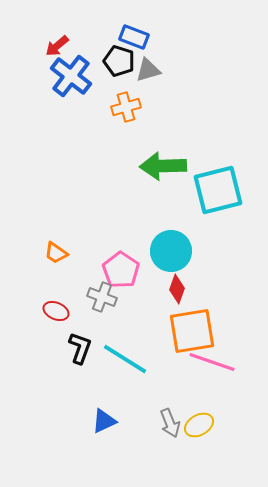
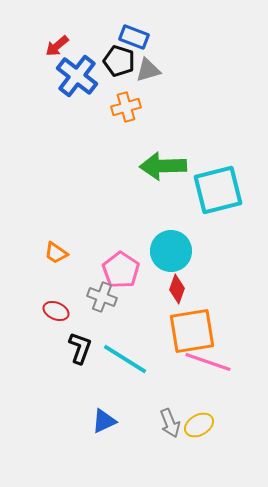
blue cross: moved 6 px right
pink line: moved 4 px left
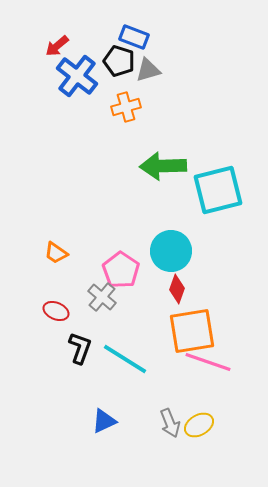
gray cross: rotated 20 degrees clockwise
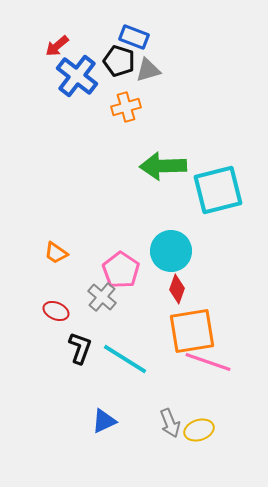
yellow ellipse: moved 5 px down; rotated 12 degrees clockwise
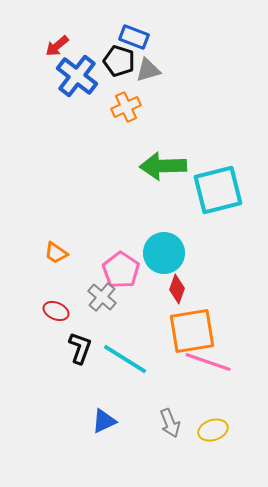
orange cross: rotated 8 degrees counterclockwise
cyan circle: moved 7 px left, 2 px down
yellow ellipse: moved 14 px right
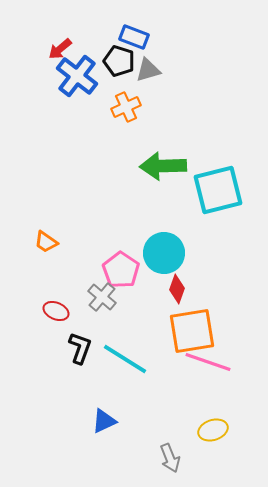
red arrow: moved 3 px right, 3 px down
orange trapezoid: moved 10 px left, 11 px up
gray arrow: moved 35 px down
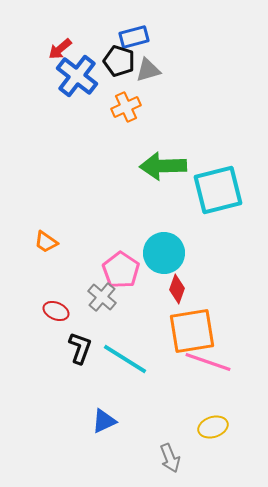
blue rectangle: rotated 36 degrees counterclockwise
yellow ellipse: moved 3 px up
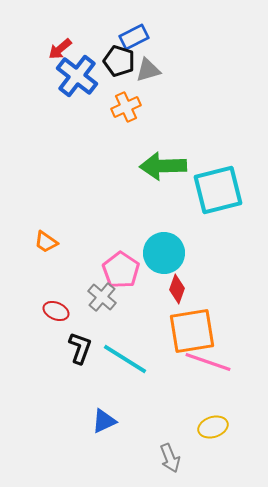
blue rectangle: rotated 12 degrees counterclockwise
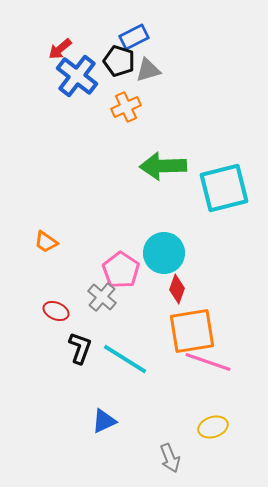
cyan square: moved 6 px right, 2 px up
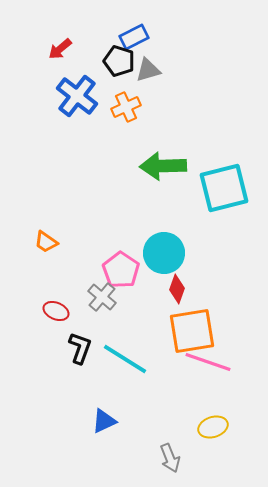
blue cross: moved 20 px down
